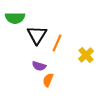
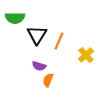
orange line: moved 2 px right, 2 px up
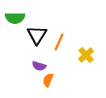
orange line: moved 1 px down
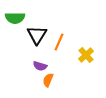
purple semicircle: moved 1 px right
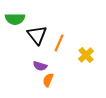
green semicircle: moved 1 px down
black triangle: rotated 10 degrees counterclockwise
orange line: moved 1 px down
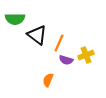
black triangle: rotated 15 degrees counterclockwise
yellow cross: rotated 21 degrees clockwise
purple semicircle: moved 26 px right, 6 px up
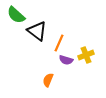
green semicircle: moved 1 px right, 4 px up; rotated 42 degrees clockwise
black triangle: moved 4 px up
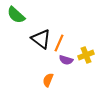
black triangle: moved 4 px right, 8 px down
